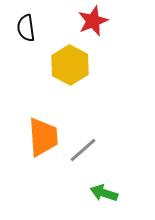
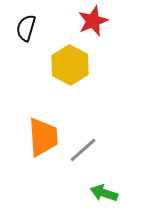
black semicircle: rotated 24 degrees clockwise
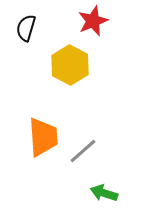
gray line: moved 1 px down
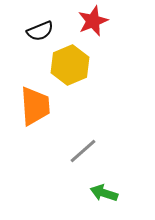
black semicircle: moved 14 px right, 3 px down; rotated 128 degrees counterclockwise
yellow hexagon: rotated 9 degrees clockwise
orange trapezoid: moved 8 px left, 31 px up
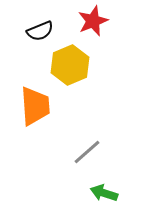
gray line: moved 4 px right, 1 px down
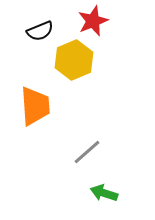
yellow hexagon: moved 4 px right, 5 px up
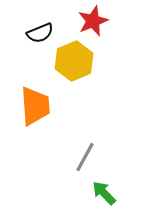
black semicircle: moved 2 px down
yellow hexagon: moved 1 px down
gray line: moved 2 px left, 5 px down; rotated 20 degrees counterclockwise
green arrow: rotated 28 degrees clockwise
